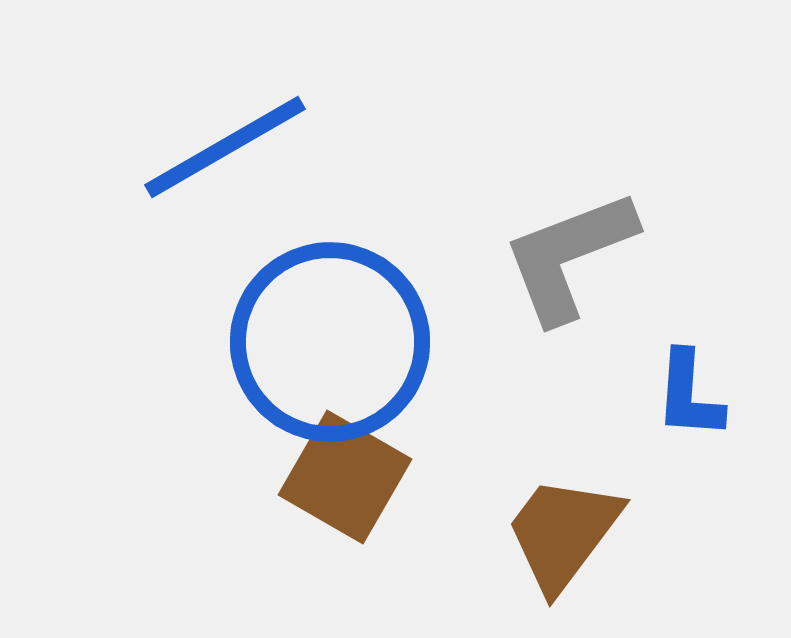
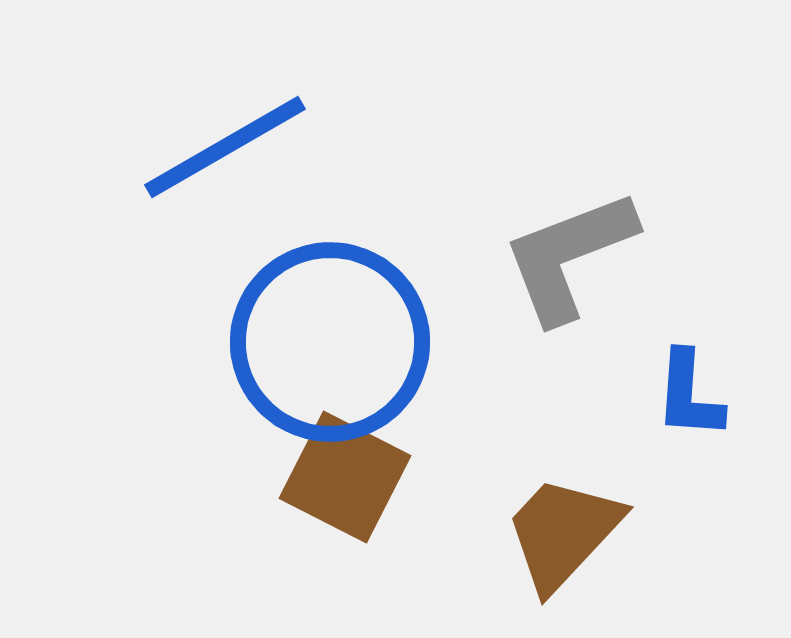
brown square: rotated 3 degrees counterclockwise
brown trapezoid: rotated 6 degrees clockwise
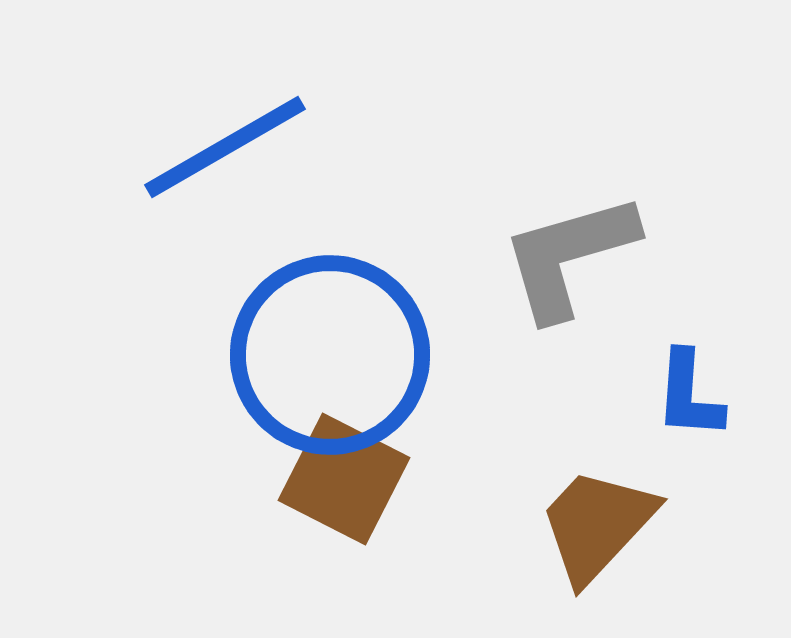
gray L-shape: rotated 5 degrees clockwise
blue circle: moved 13 px down
brown square: moved 1 px left, 2 px down
brown trapezoid: moved 34 px right, 8 px up
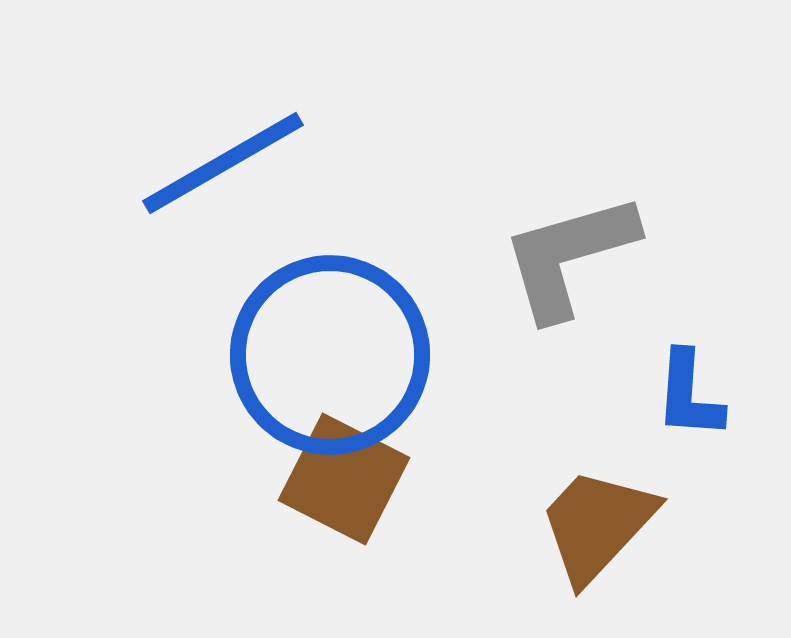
blue line: moved 2 px left, 16 px down
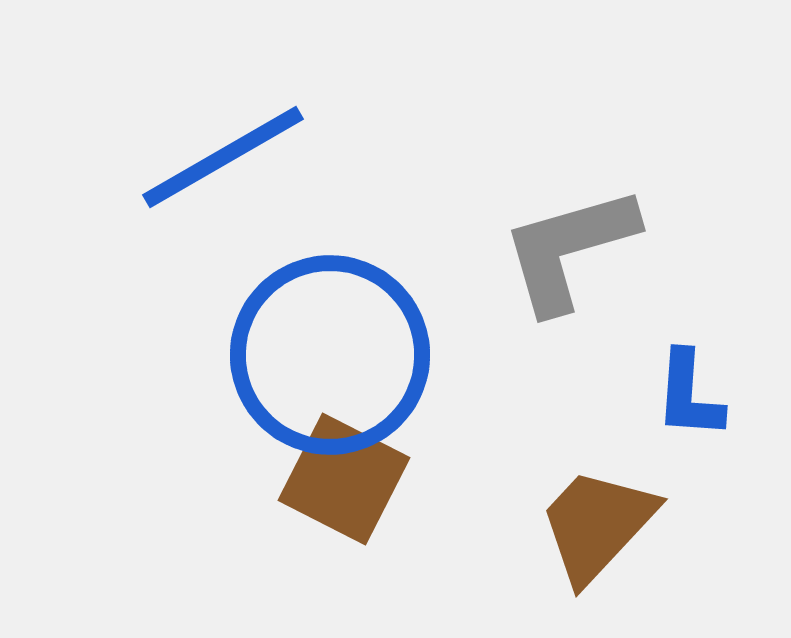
blue line: moved 6 px up
gray L-shape: moved 7 px up
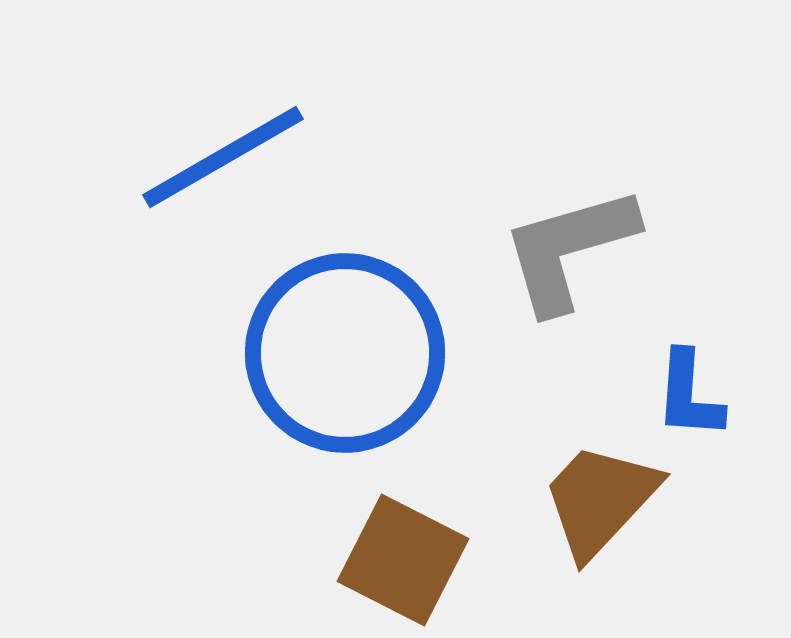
blue circle: moved 15 px right, 2 px up
brown square: moved 59 px right, 81 px down
brown trapezoid: moved 3 px right, 25 px up
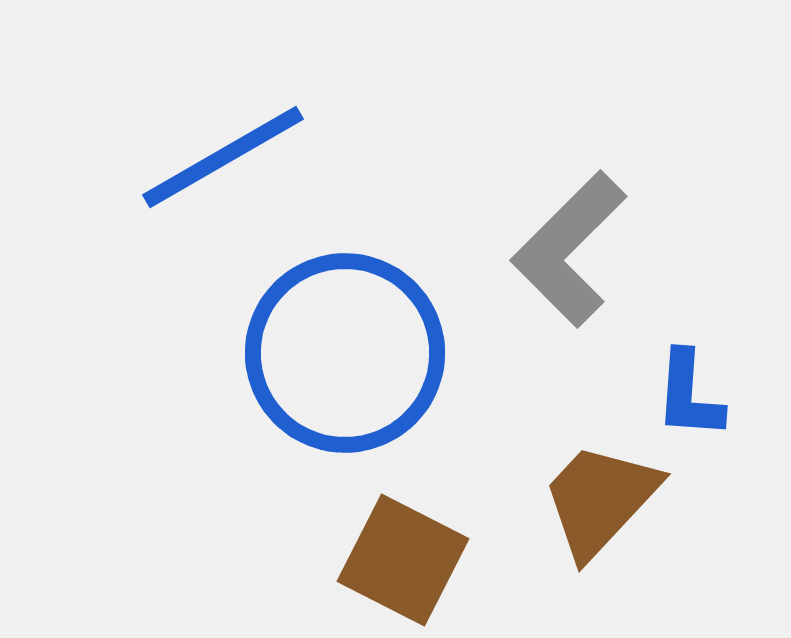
gray L-shape: rotated 29 degrees counterclockwise
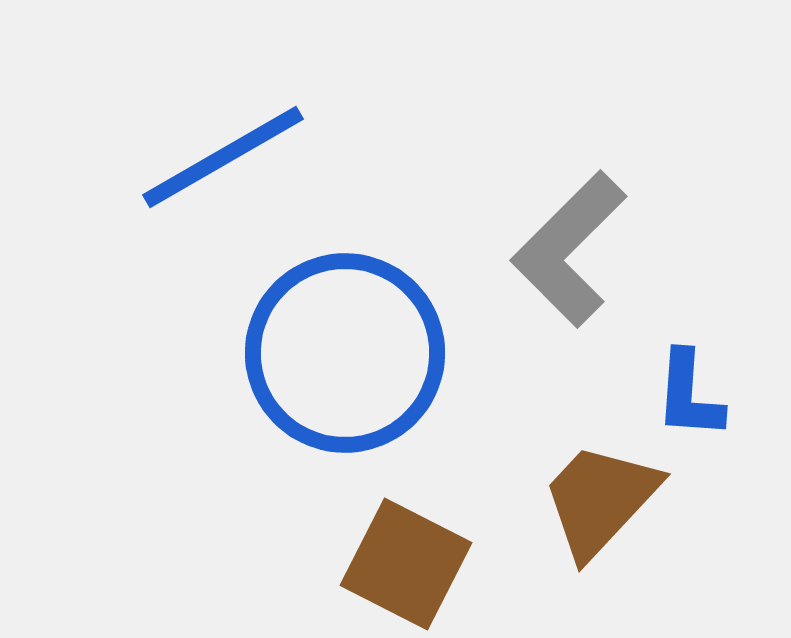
brown square: moved 3 px right, 4 px down
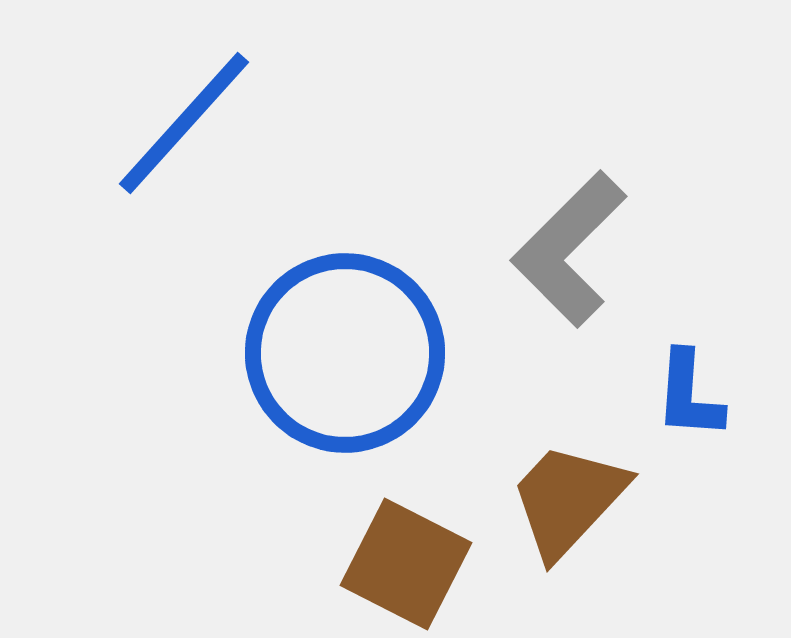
blue line: moved 39 px left, 34 px up; rotated 18 degrees counterclockwise
brown trapezoid: moved 32 px left
